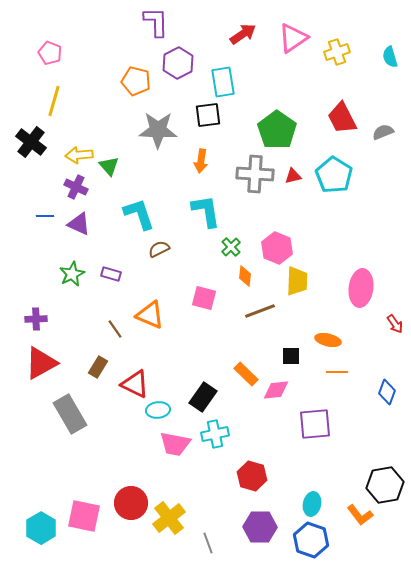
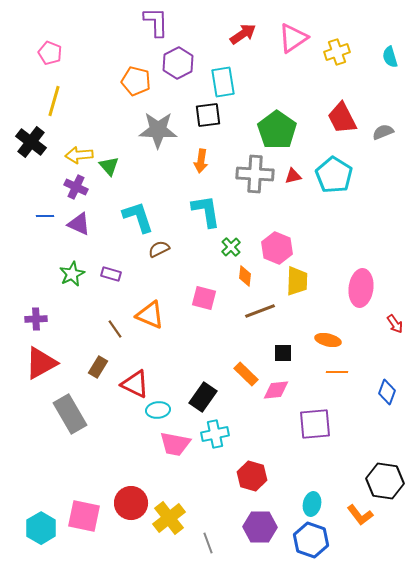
cyan L-shape at (139, 214): moved 1 px left, 3 px down
black square at (291, 356): moved 8 px left, 3 px up
black hexagon at (385, 485): moved 4 px up; rotated 18 degrees clockwise
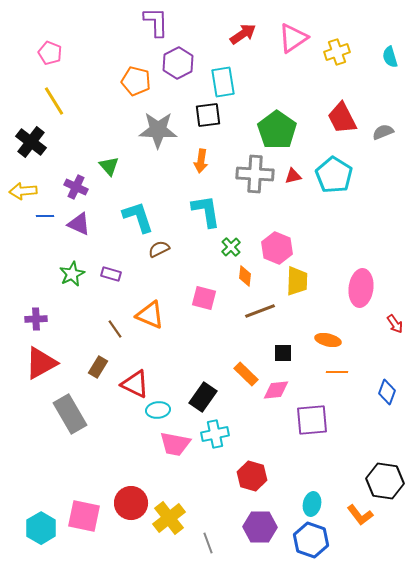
yellow line at (54, 101): rotated 48 degrees counterclockwise
yellow arrow at (79, 155): moved 56 px left, 36 px down
purple square at (315, 424): moved 3 px left, 4 px up
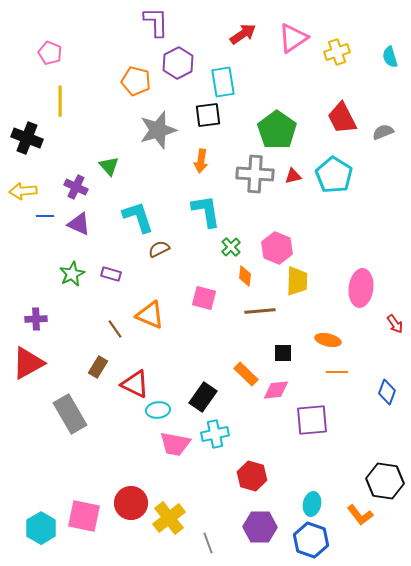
yellow line at (54, 101): moved 6 px right; rotated 32 degrees clockwise
gray star at (158, 130): rotated 18 degrees counterclockwise
black cross at (31, 142): moved 4 px left, 4 px up; rotated 16 degrees counterclockwise
brown line at (260, 311): rotated 16 degrees clockwise
red triangle at (41, 363): moved 13 px left
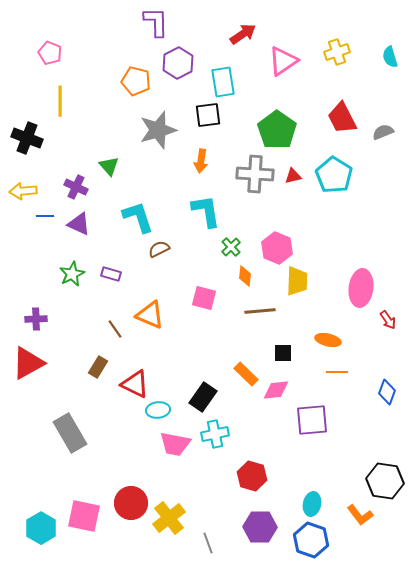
pink triangle at (293, 38): moved 10 px left, 23 px down
red arrow at (395, 324): moved 7 px left, 4 px up
gray rectangle at (70, 414): moved 19 px down
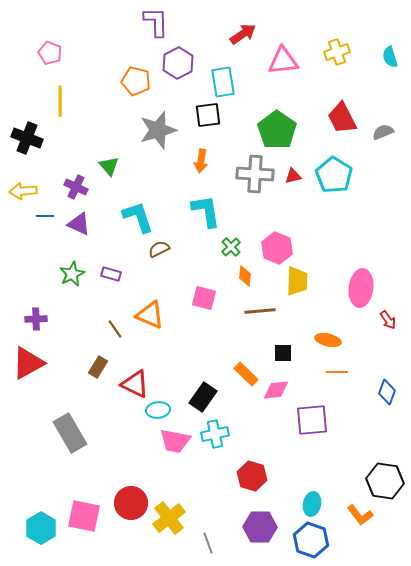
pink triangle at (283, 61): rotated 28 degrees clockwise
pink trapezoid at (175, 444): moved 3 px up
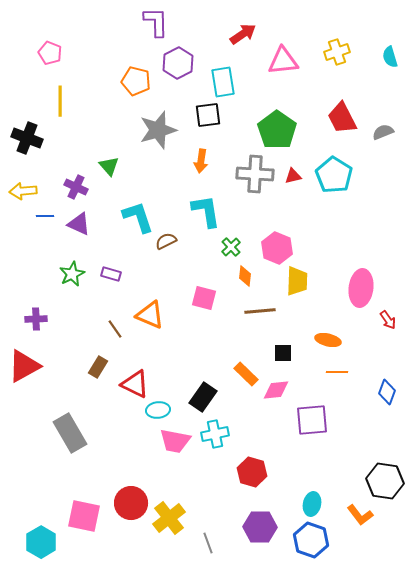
brown semicircle at (159, 249): moved 7 px right, 8 px up
red triangle at (28, 363): moved 4 px left, 3 px down
red hexagon at (252, 476): moved 4 px up
cyan hexagon at (41, 528): moved 14 px down
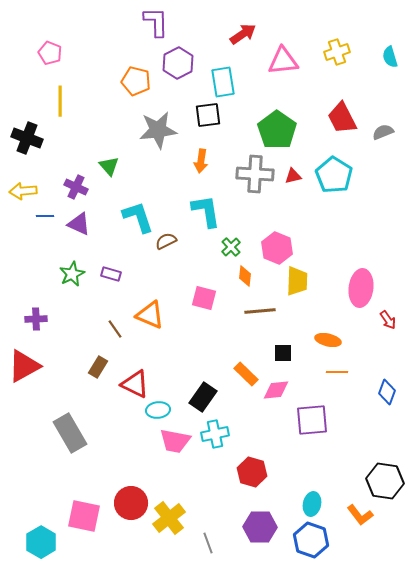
gray star at (158, 130): rotated 9 degrees clockwise
